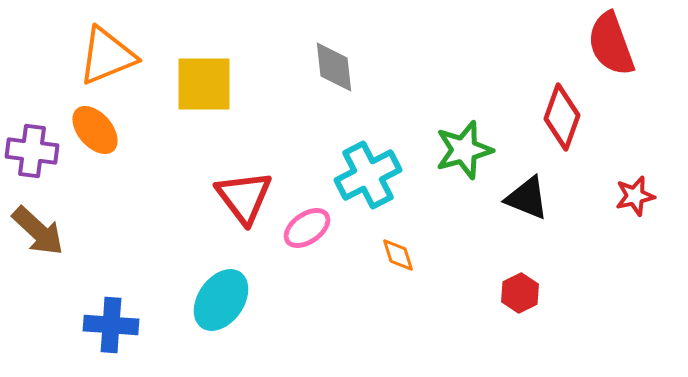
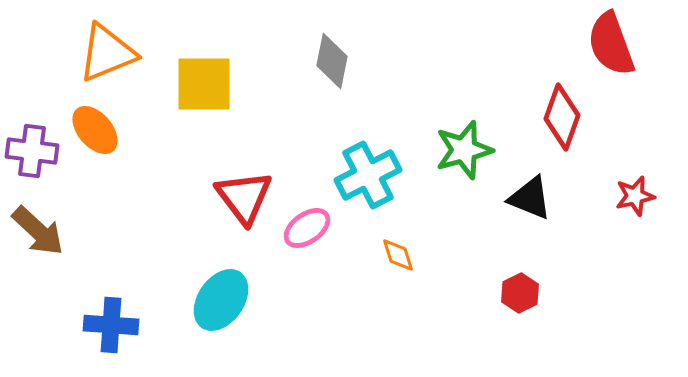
orange triangle: moved 3 px up
gray diamond: moved 2 px left, 6 px up; rotated 18 degrees clockwise
black triangle: moved 3 px right
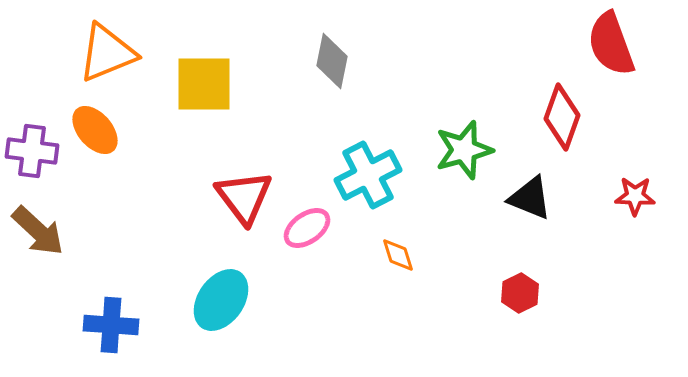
red star: rotated 15 degrees clockwise
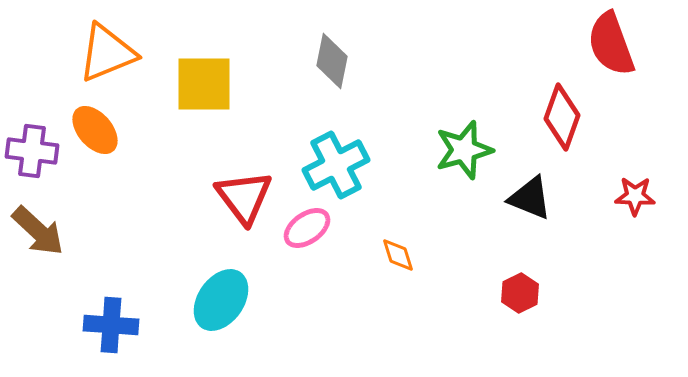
cyan cross: moved 32 px left, 10 px up
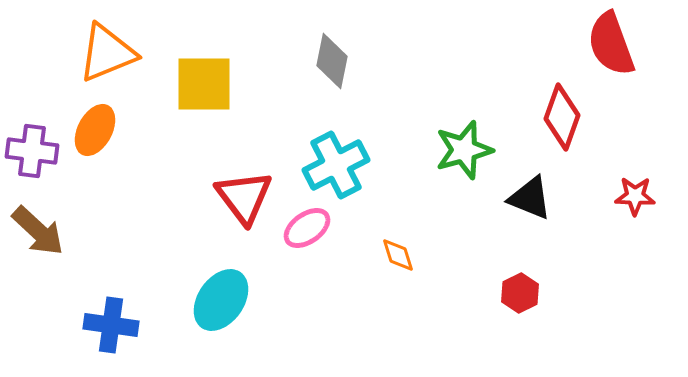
orange ellipse: rotated 69 degrees clockwise
blue cross: rotated 4 degrees clockwise
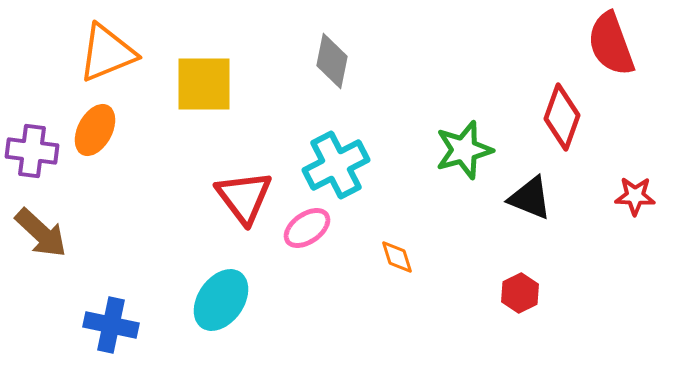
brown arrow: moved 3 px right, 2 px down
orange diamond: moved 1 px left, 2 px down
blue cross: rotated 4 degrees clockwise
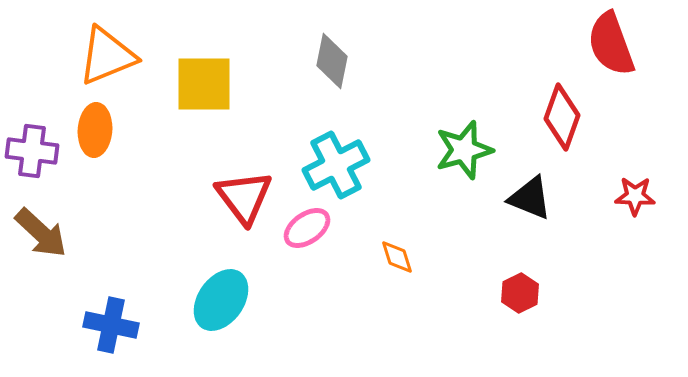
orange triangle: moved 3 px down
orange ellipse: rotated 24 degrees counterclockwise
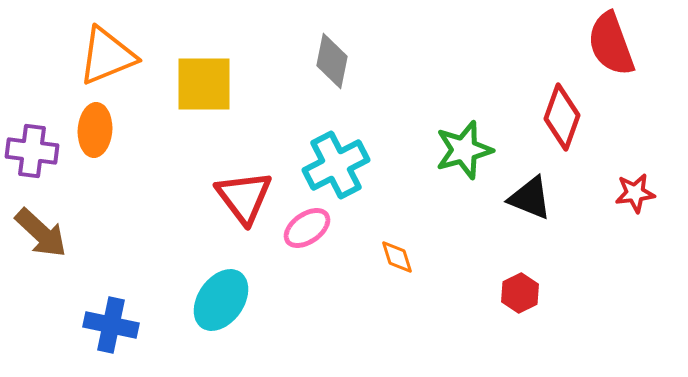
red star: moved 3 px up; rotated 9 degrees counterclockwise
